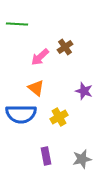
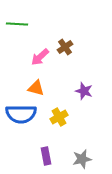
orange triangle: rotated 24 degrees counterclockwise
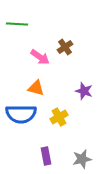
pink arrow: rotated 102 degrees counterclockwise
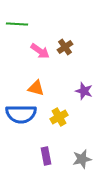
pink arrow: moved 6 px up
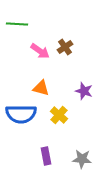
orange triangle: moved 5 px right
yellow cross: moved 2 px up; rotated 18 degrees counterclockwise
gray star: rotated 18 degrees clockwise
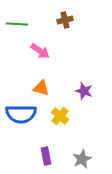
brown cross: moved 27 px up; rotated 21 degrees clockwise
yellow cross: moved 1 px right, 1 px down
gray star: rotated 30 degrees counterclockwise
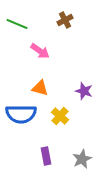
brown cross: rotated 14 degrees counterclockwise
green line: rotated 20 degrees clockwise
orange triangle: moved 1 px left
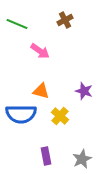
orange triangle: moved 1 px right, 3 px down
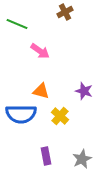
brown cross: moved 8 px up
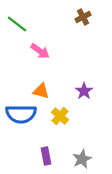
brown cross: moved 18 px right, 5 px down
green line: rotated 15 degrees clockwise
purple star: rotated 18 degrees clockwise
